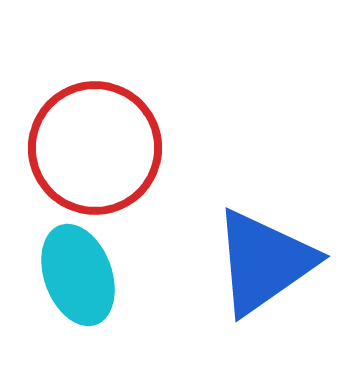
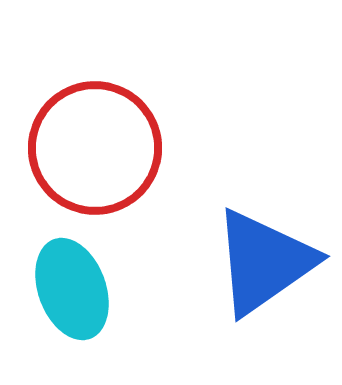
cyan ellipse: moved 6 px left, 14 px down
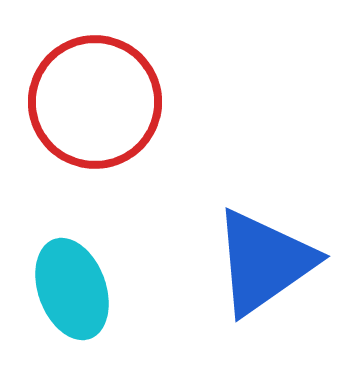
red circle: moved 46 px up
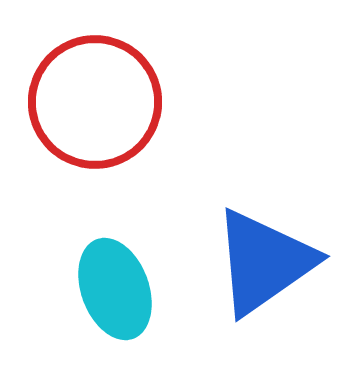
cyan ellipse: moved 43 px right
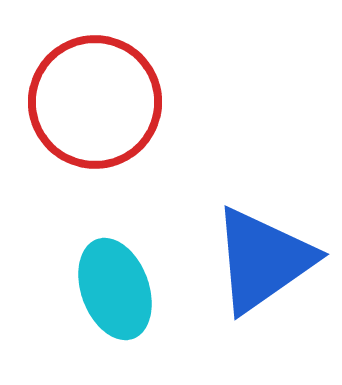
blue triangle: moved 1 px left, 2 px up
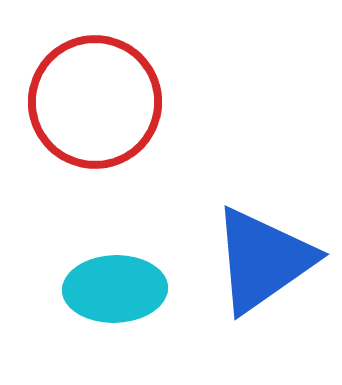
cyan ellipse: rotated 72 degrees counterclockwise
